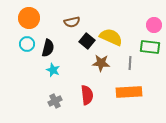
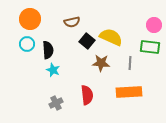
orange circle: moved 1 px right, 1 px down
black semicircle: moved 2 px down; rotated 18 degrees counterclockwise
gray cross: moved 1 px right, 2 px down
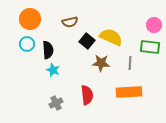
brown semicircle: moved 2 px left
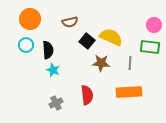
cyan circle: moved 1 px left, 1 px down
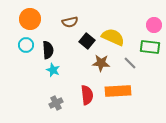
yellow semicircle: moved 2 px right
gray line: rotated 48 degrees counterclockwise
orange rectangle: moved 11 px left, 1 px up
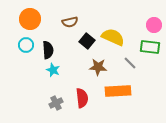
brown star: moved 3 px left, 4 px down
red semicircle: moved 5 px left, 3 px down
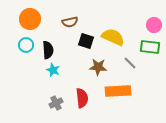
black square: moved 1 px left; rotated 21 degrees counterclockwise
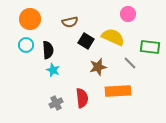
pink circle: moved 26 px left, 11 px up
black square: rotated 14 degrees clockwise
brown star: rotated 18 degrees counterclockwise
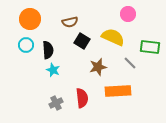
black square: moved 4 px left
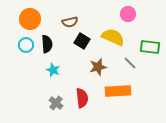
black semicircle: moved 1 px left, 6 px up
gray cross: rotated 24 degrees counterclockwise
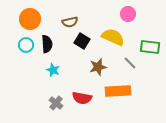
red semicircle: rotated 108 degrees clockwise
